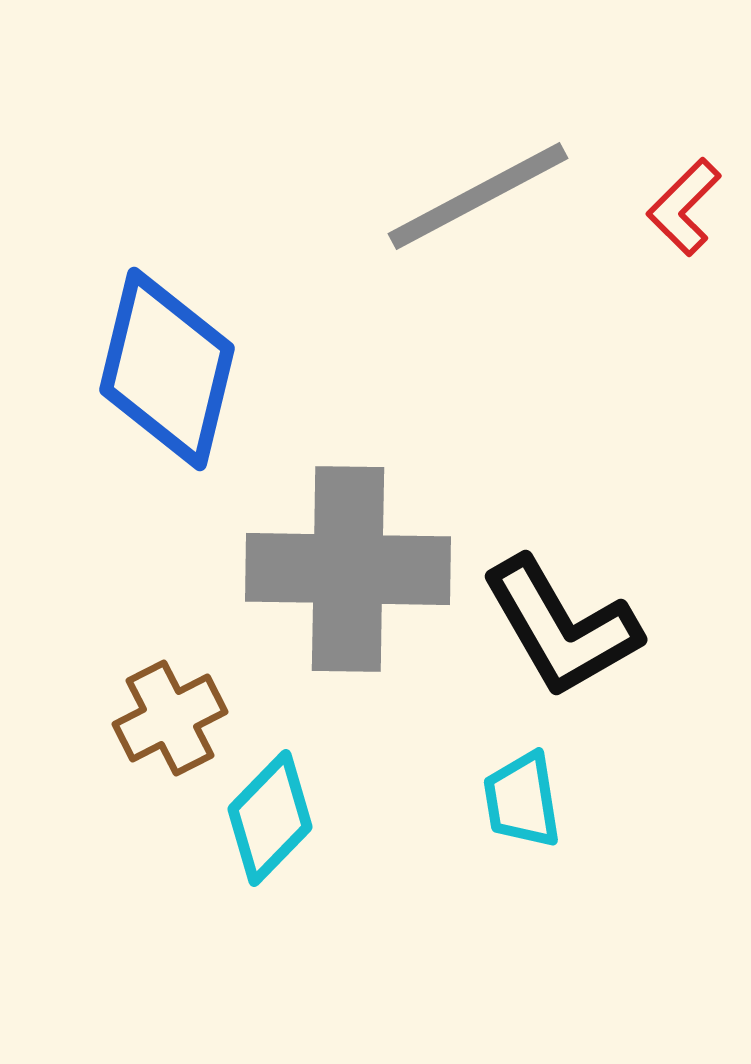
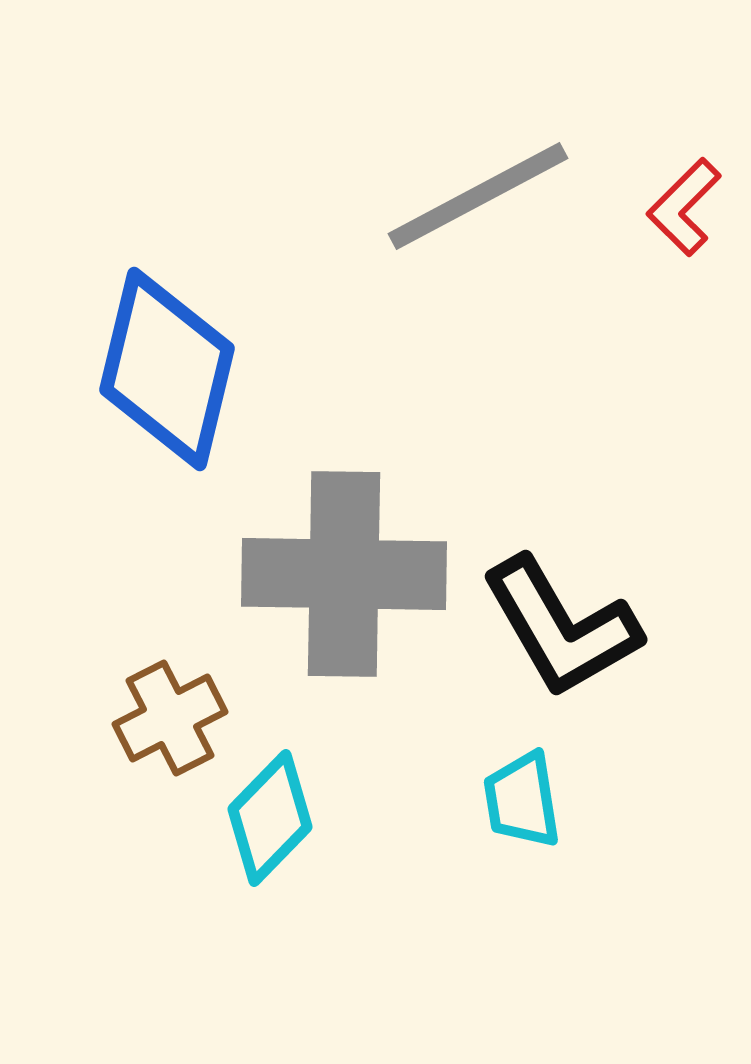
gray cross: moved 4 px left, 5 px down
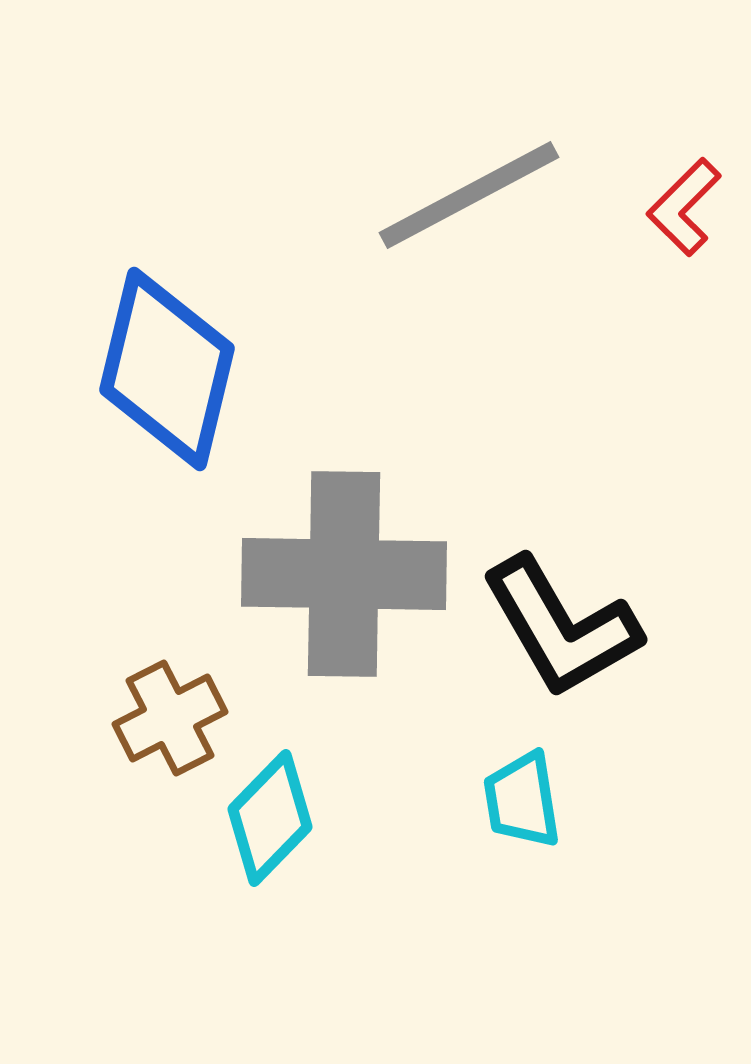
gray line: moved 9 px left, 1 px up
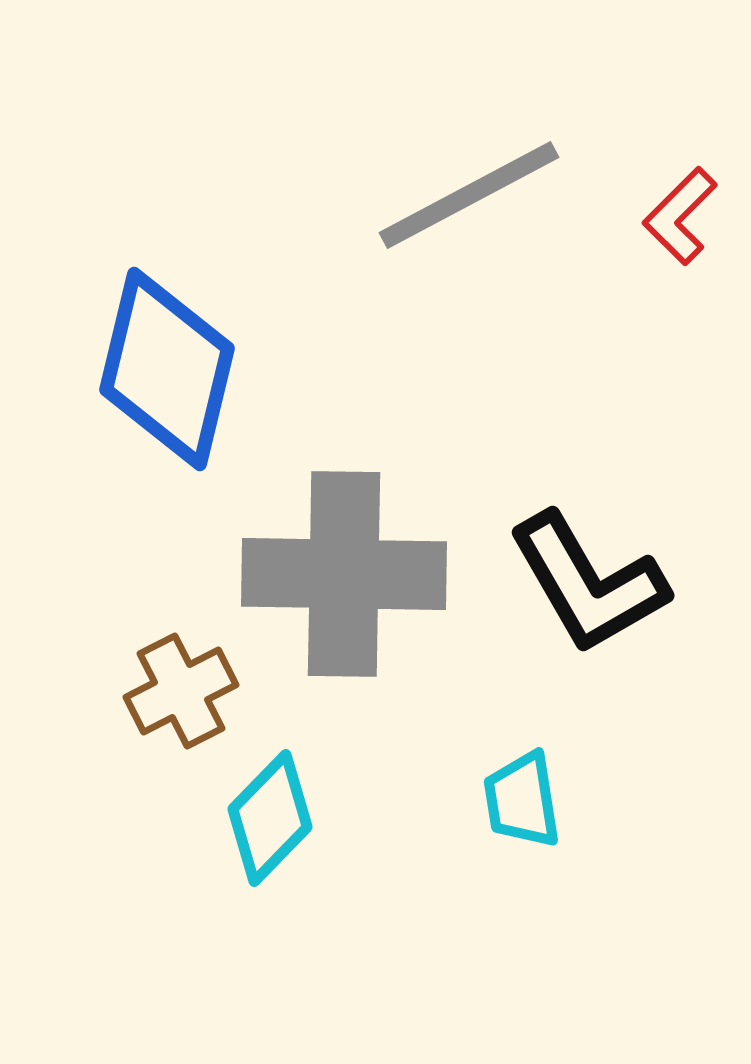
red L-shape: moved 4 px left, 9 px down
black L-shape: moved 27 px right, 44 px up
brown cross: moved 11 px right, 27 px up
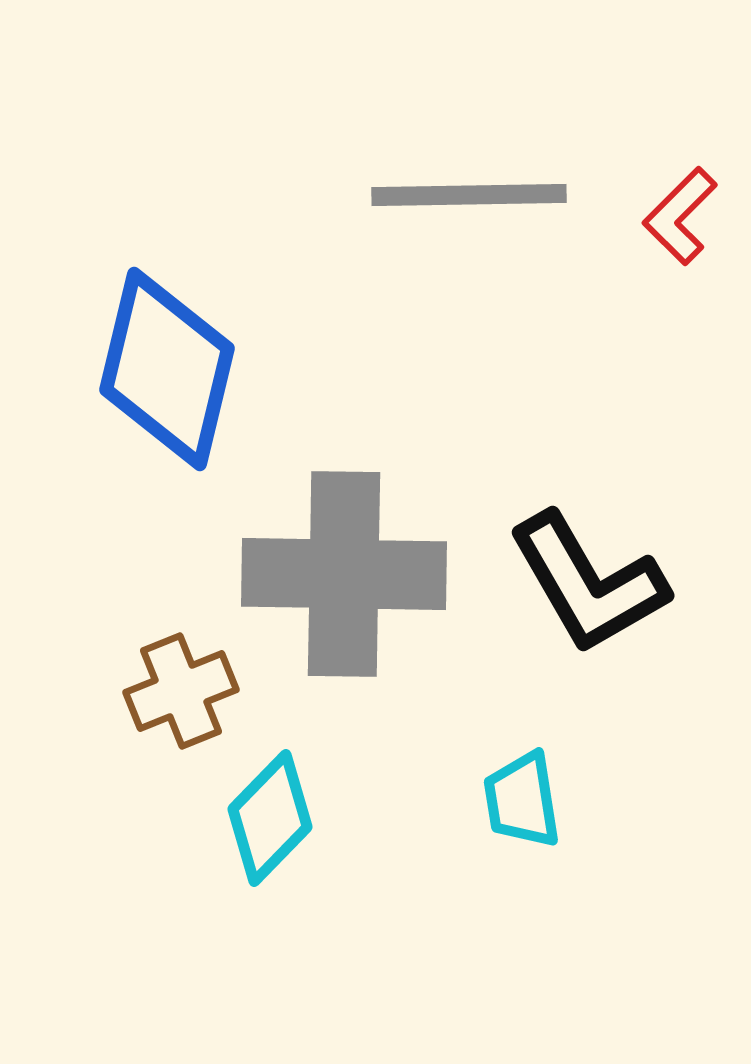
gray line: rotated 27 degrees clockwise
brown cross: rotated 5 degrees clockwise
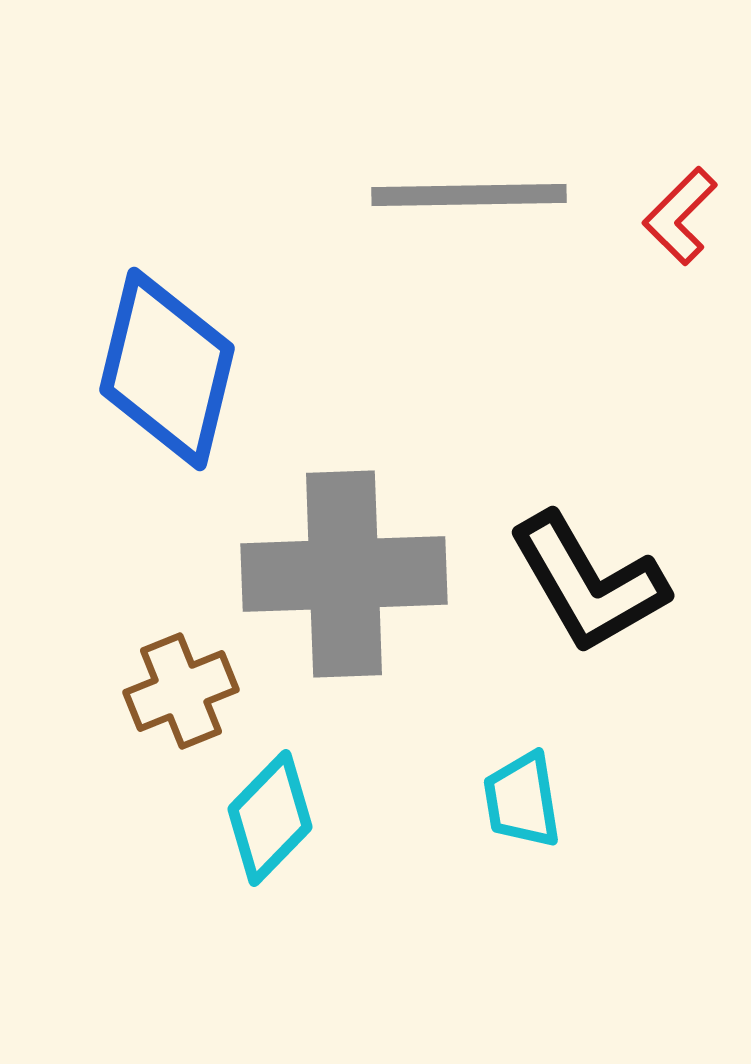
gray cross: rotated 3 degrees counterclockwise
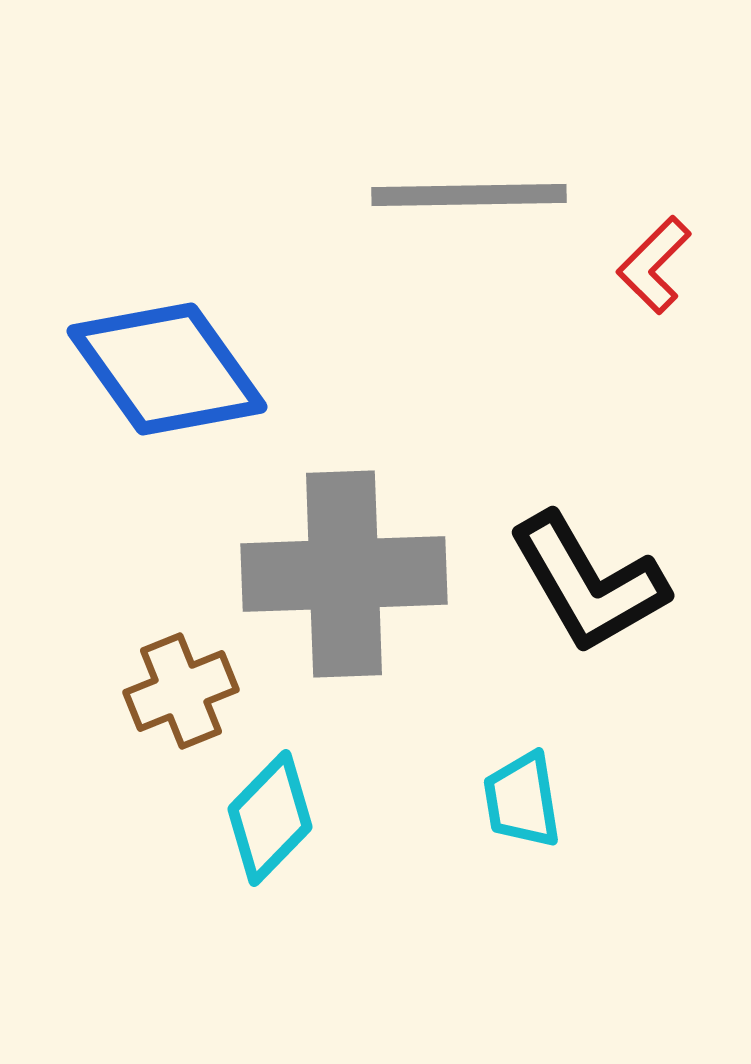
red L-shape: moved 26 px left, 49 px down
blue diamond: rotated 49 degrees counterclockwise
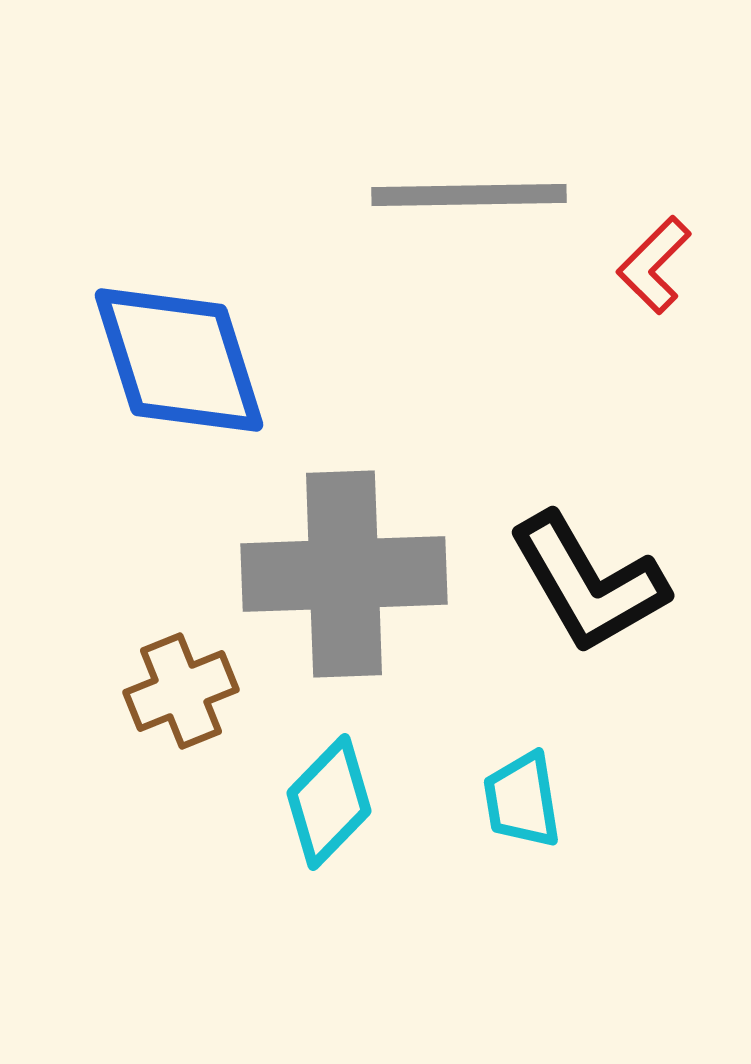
blue diamond: moved 12 px right, 9 px up; rotated 18 degrees clockwise
cyan diamond: moved 59 px right, 16 px up
